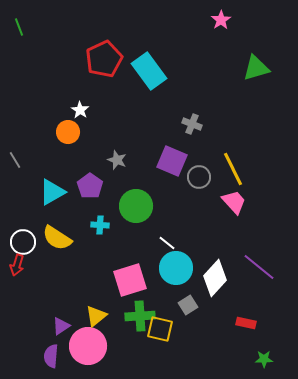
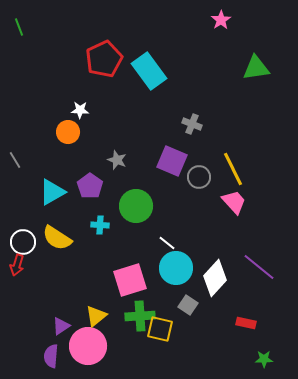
green triangle: rotated 8 degrees clockwise
white star: rotated 30 degrees counterclockwise
gray square: rotated 24 degrees counterclockwise
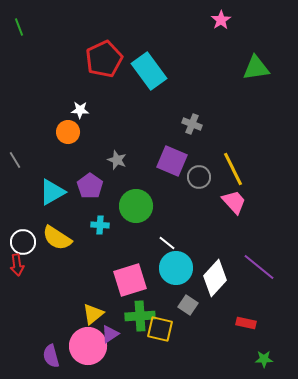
red arrow: rotated 25 degrees counterclockwise
yellow triangle: moved 3 px left, 2 px up
purple triangle: moved 49 px right, 8 px down
purple semicircle: rotated 20 degrees counterclockwise
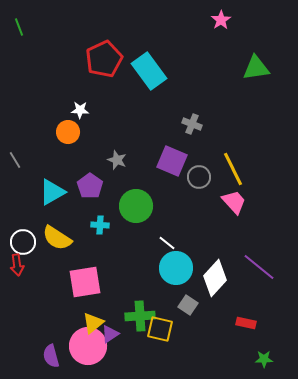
pink square: moved 45 px left, 2 px down; rotated 8 degrees clockwise
yellow triangle: moved 9 px down
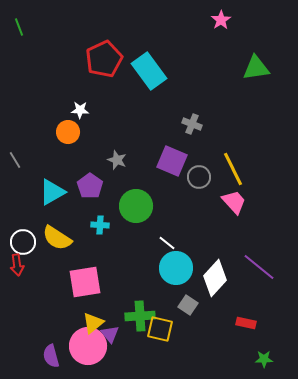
purple triangle: rotated 36 degrees counterclockwise
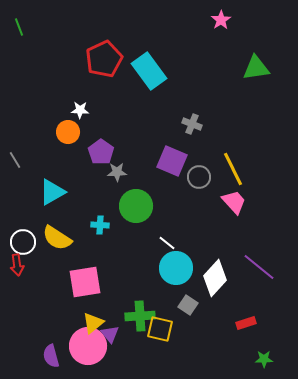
gray star: moved 12 px down; rotated 24 degrees counterclockwise
purple pentagon: moved 11 px right, 34 px up
red rectangle: rotated 30 degrees counterclockwise
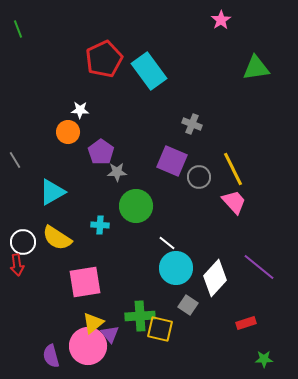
green line: moved 1 px left, 2 px down
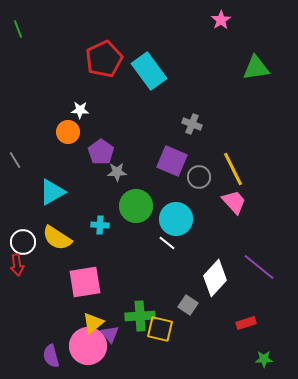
cyan circle: moved 49 px up
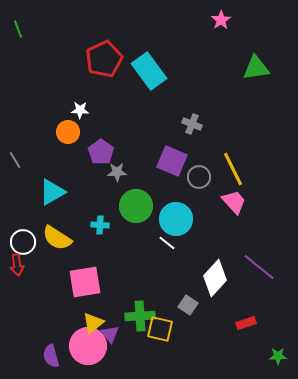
green star: moved 14 px right, 3 px up
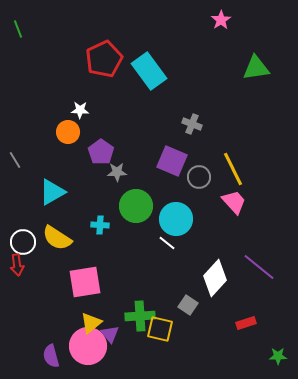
yellow triangle: moved 2 px left
